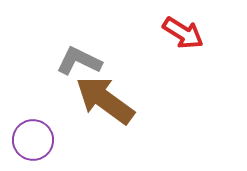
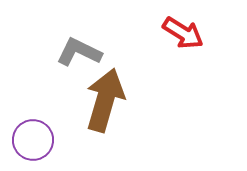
gray L-shape: moved 9 px up
brown arrow: rotated 70 degrees clockwise
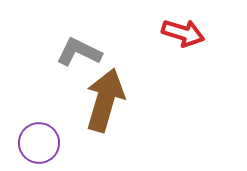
red arrow: rotated 15 degrees counterclockwise
purple circle: moved 6 px right, 3 px down
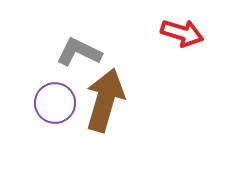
red arrow: moved 1 px left
purple circle: moved 16 px right, 40 px up
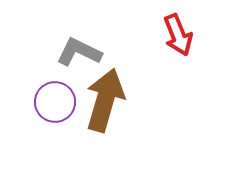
red arrow: moved 4 px left, 2 px down; rotated 51 degrees clockwise
purple circle: moved 1 px up
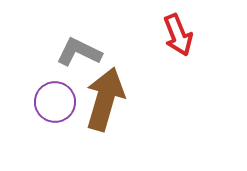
brown arrow: moved 1 px up
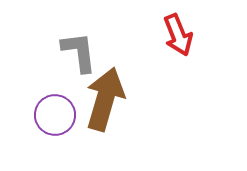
gray L-shape: rotated 57 degrees clockwise
purple circle: moved 13 px down
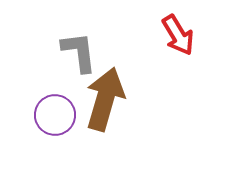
red arrow: rotated 9 degrees counterclockwise
